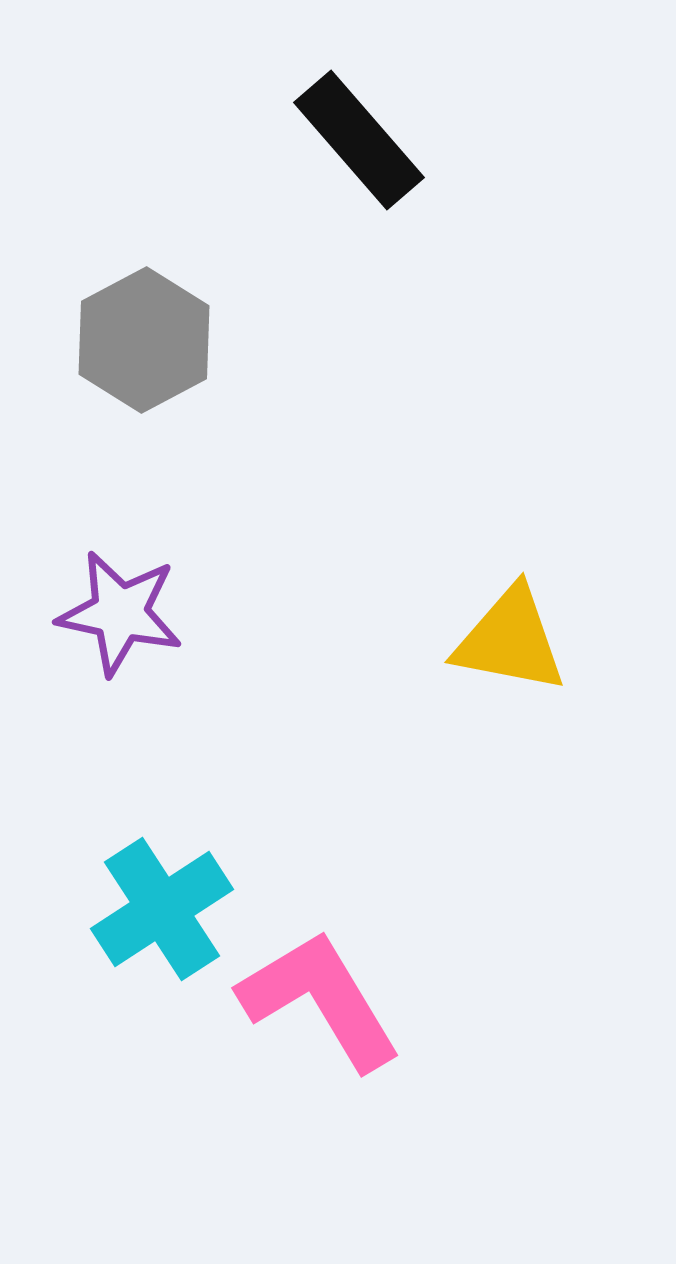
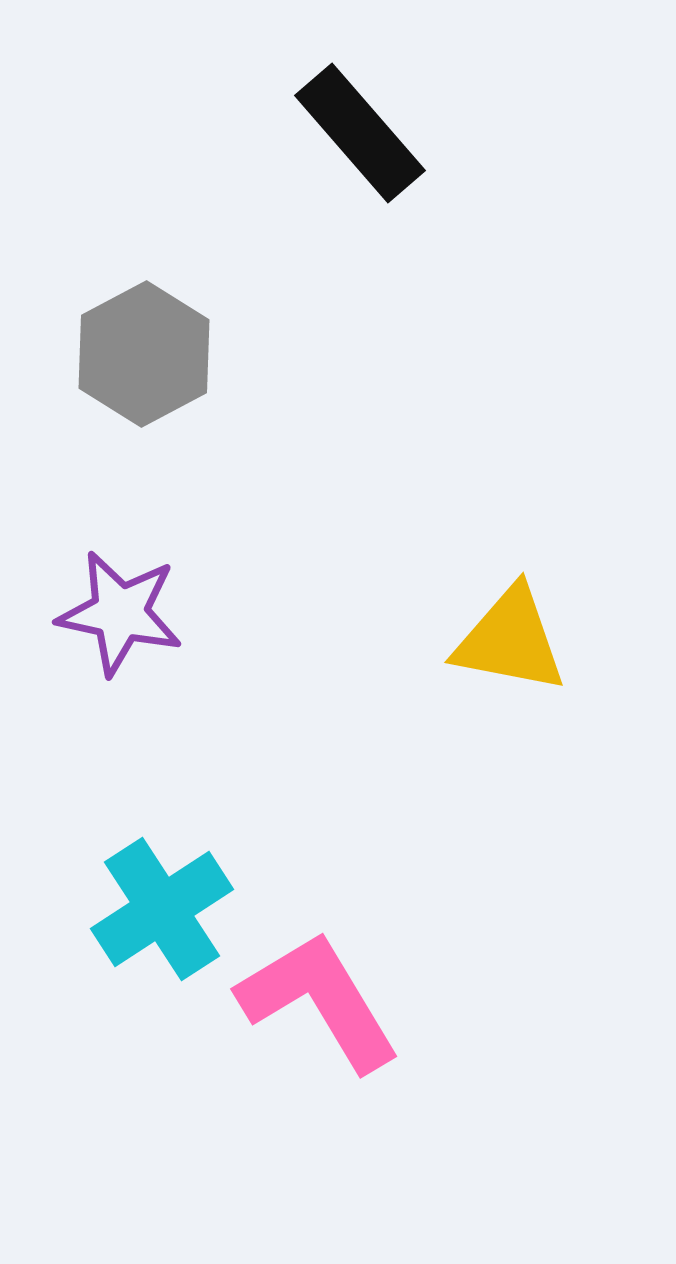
black rectangle: moved 1 px right, 7 px up
gray hexagon: moved 14 px down
pink L-shape: moved 1 px left, 1 px down
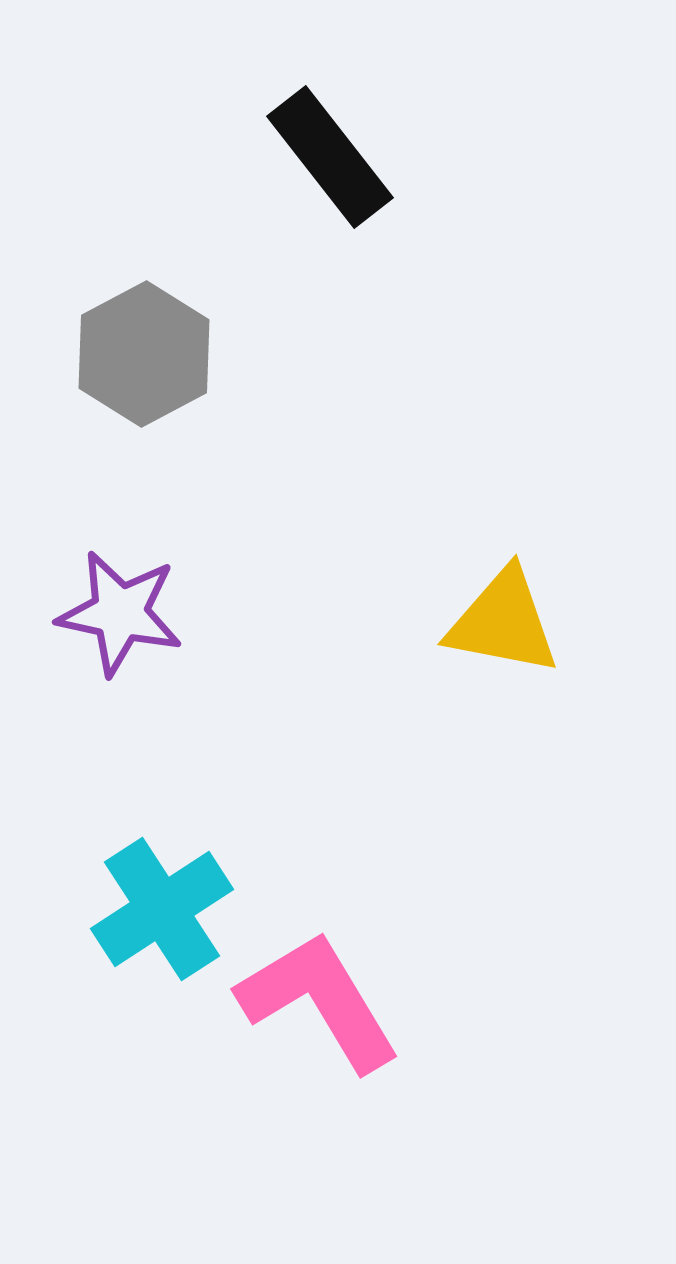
black rectangle: moved 30 px left, 24 px down; rotated 3 degrees clockwise
yellow triangle: moved 7 px left, 18 px up
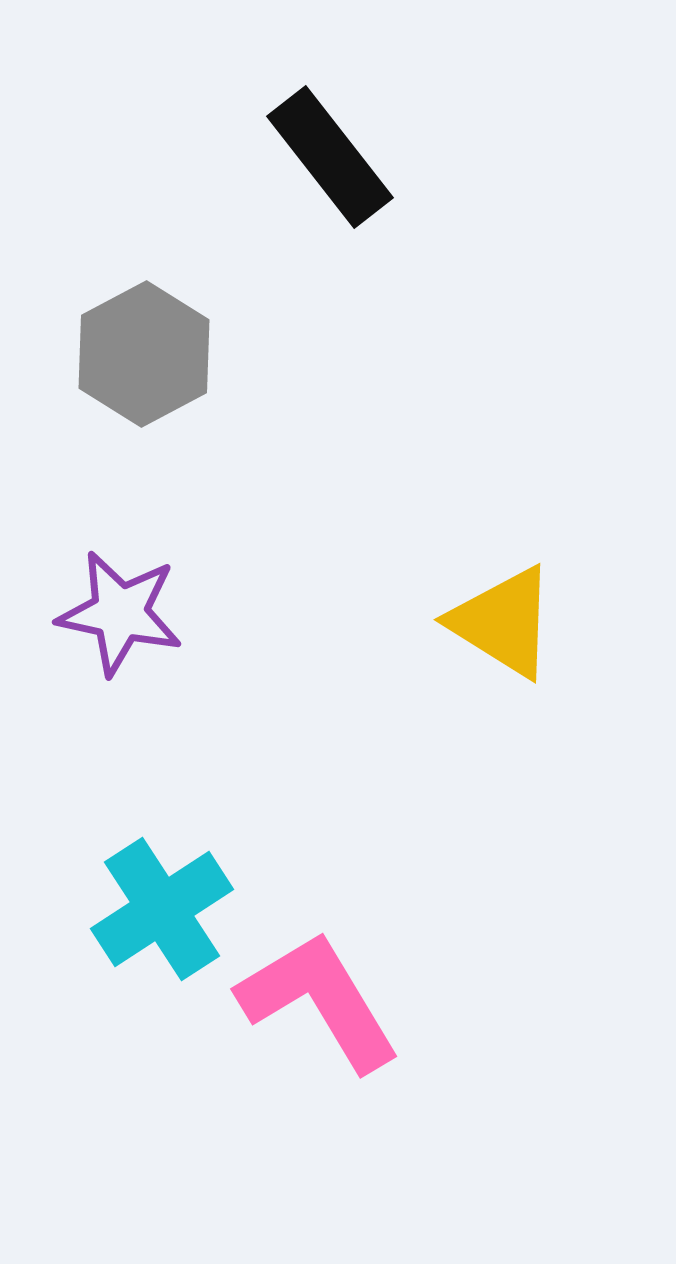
yellow triangle: rotated 21 degrees clockwise
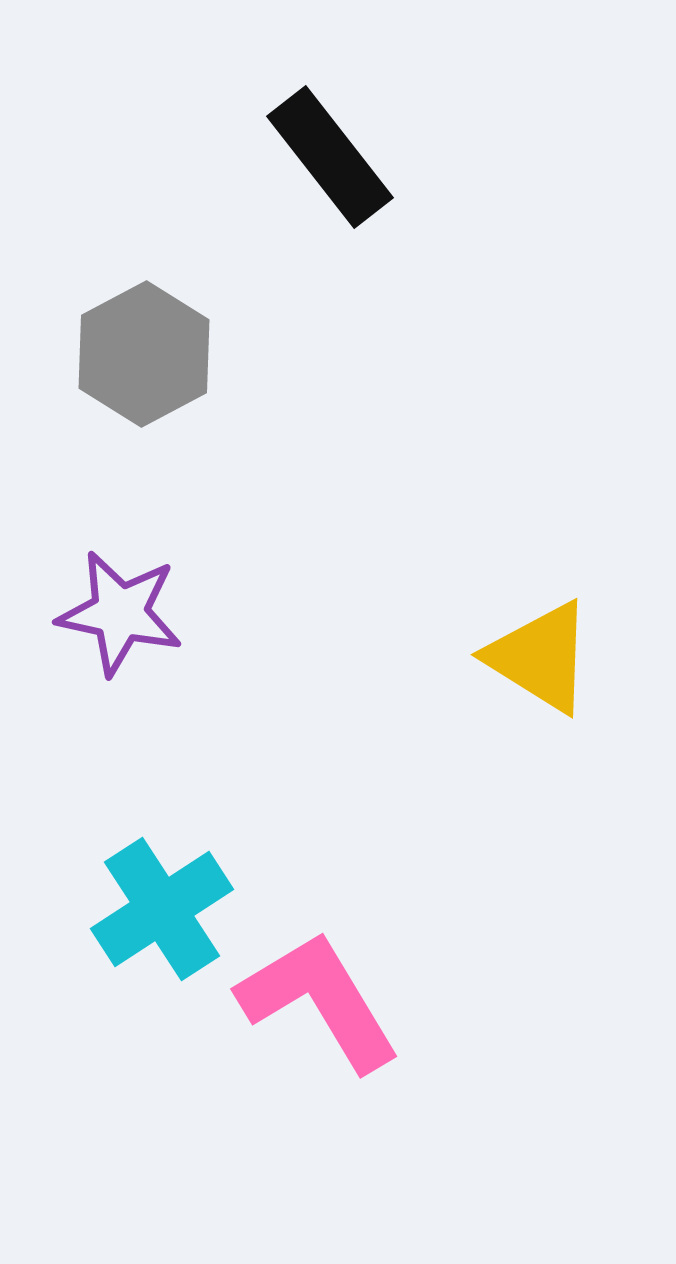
yellow triangle: moved 37 px right, 35 px down
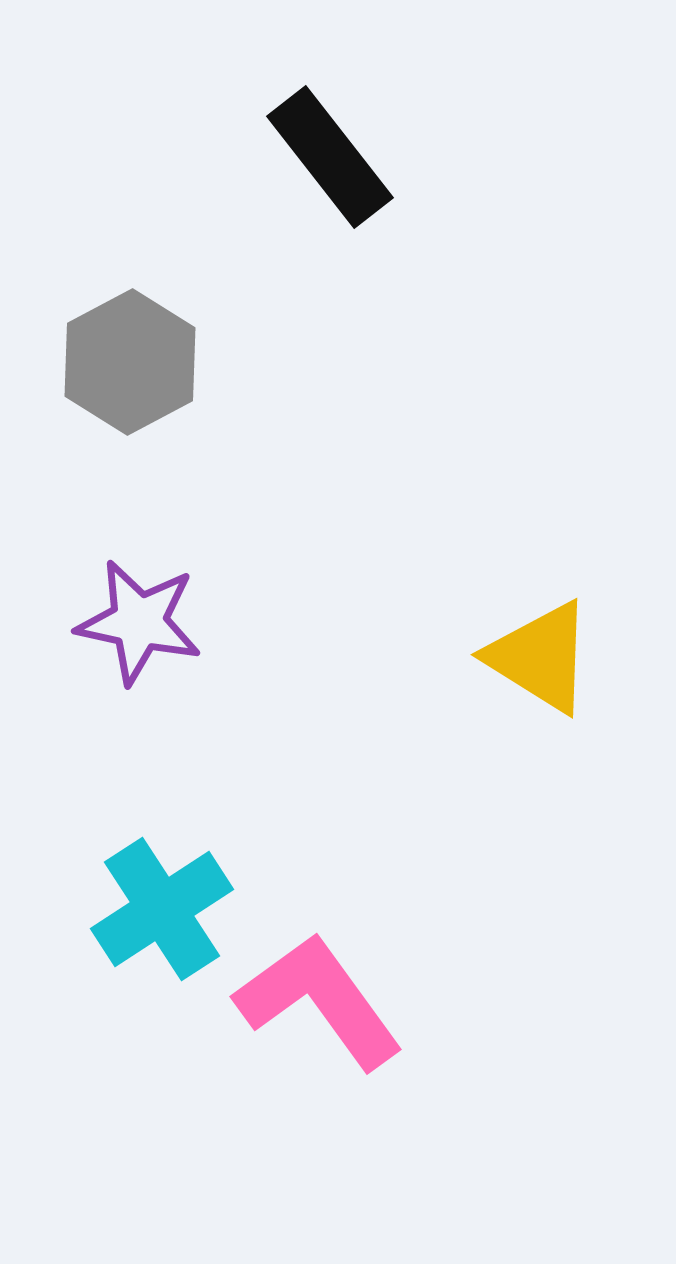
gray hexagon: moved 14 px left, 8 px down
purple star: moved 19 px right, 9 px down
pink L-shape: rotated 5 degrees counterclockwise
